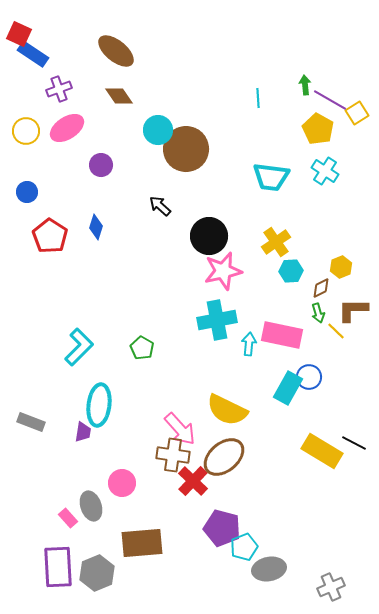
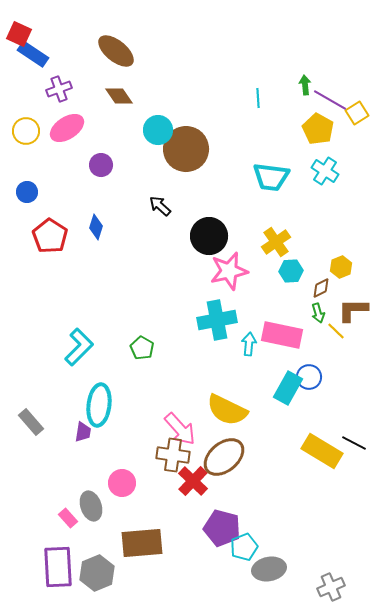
pink star at (223, 271): moved 6 px right
gray rectangle at (31, 422): rotated 28 degrees clockwise
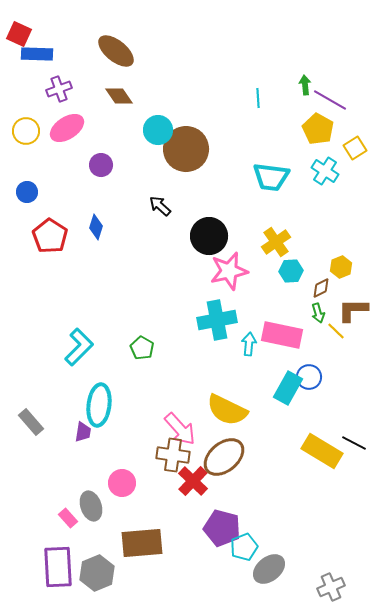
blue rectangle at (33, 54): moved 4 px right; rotated 32 degrees counterclockwise
yellow square at (357, 113): moved 2 px left, 35 px down
gray ellipse at (269, 569): rotated 28 degrees counterclockwise
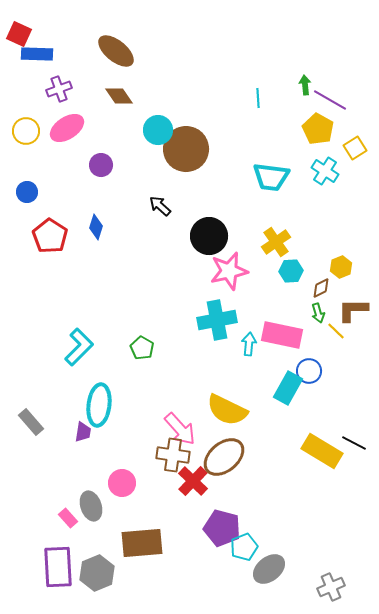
blue circle at (309, 377): moved 6 px up
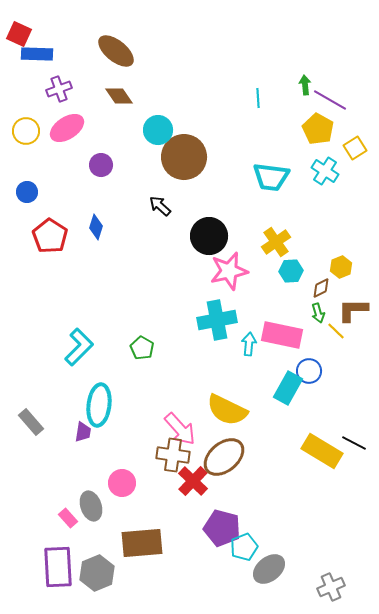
brown circle at (186, 149): moved 2 px left, 8 px down
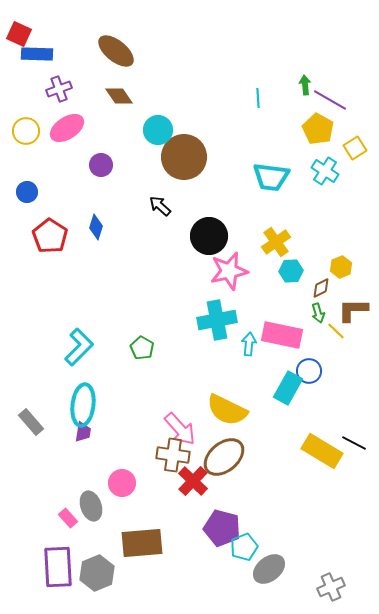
cyan ellipse at (99, 405): moved 16 px left
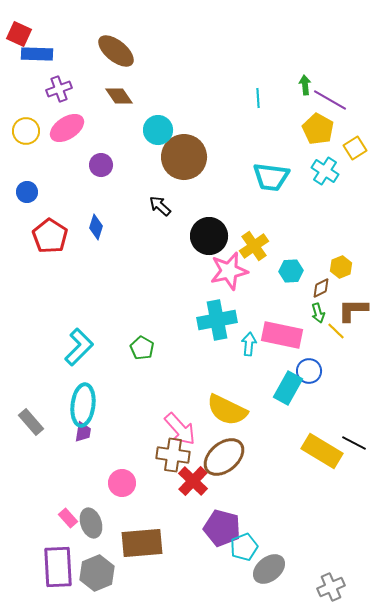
yellow cross at (276, 242): moved 22 px left, 4 px down
gray ellipse at (91, 506): moved 17 px down
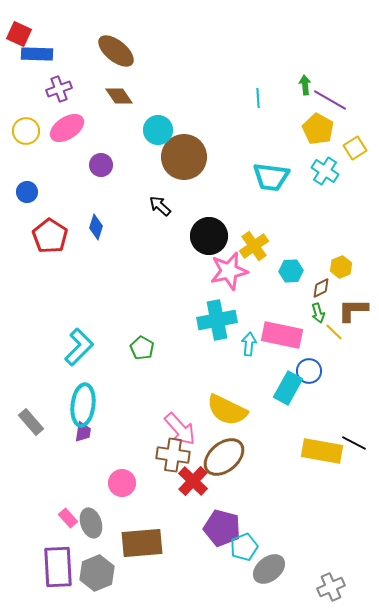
yellow line at (336, 331): moved 2 px left, 1 px down
yellow rectangle at (322, 451): rotated 21 degrees counterclockwise
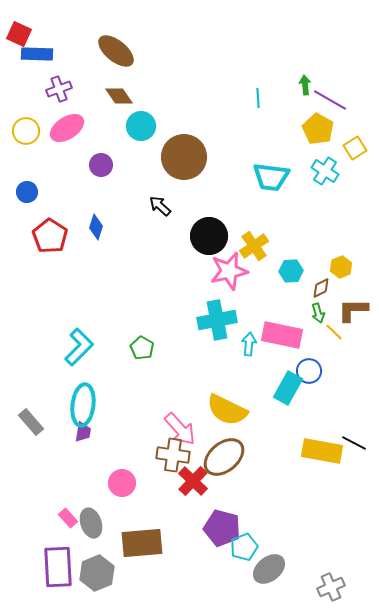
cyan circle at (158, 130): moved 17 px left, 4 px up
